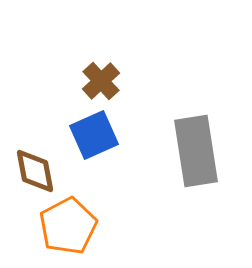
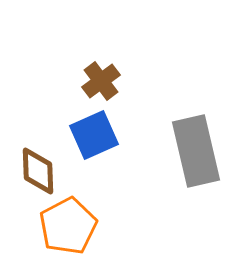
brown cross: rotated 6 degrees clockwise
gray rectangle: rotated 4 degrees counterclockwise
brown diamond: moved 3 px right; rotated 9 degrees clockwise
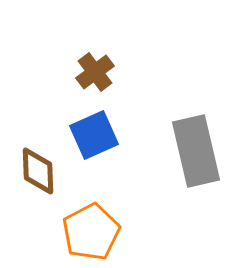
brown cross: moved 6 px left, 9 px up
orange pentagon: moved 23 px right, 6 px down
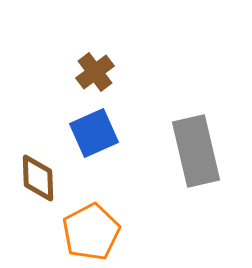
blue square: moved 2 px up
brown diamond: moved 7 px down
